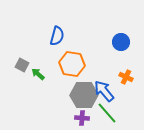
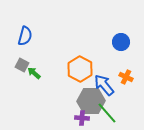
blue semicircle: moved 32 px left
orange hexagon: moved 8 px right, 5 px down; rotated 20 degrees clockwise
green arrow: moved 4 px left, 1 px up
blue arrow: moved 6 px up
gray hexagon: moved 7 px right, 6 px down
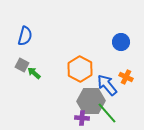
blue arrow: moved 3 px right
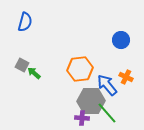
blue semicircle: moved 14 px up
blue circle: moved 2 px up
orange hexagon: rotated 25 degrees clockwise
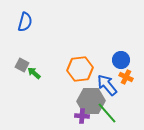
blue circle: moved 20 px down
purple cross: moved 2 px up
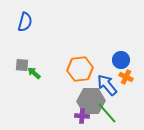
gray square: rotated 24 degrees counterclockwise
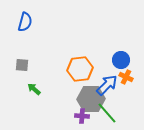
green arrow: moved 16 px down
blue arrow: rotated 85 degrees clockwise
gray hexagon: moved 2 px up
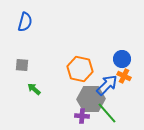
blue circle: moved 1 px right, 1 px up
orange hexagon: rotated 20 degrees clockwise
orange cross: moved 2 px left, 1 px up
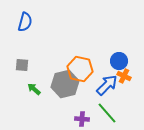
blue circle: moved 3 px left, 2 px down
gray hexagon: moved 26 px left, 15 px up; rotated 12 degrees counterclockwise
purple cross: moved 3 px down
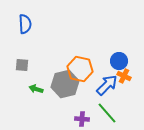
blue semicircle: moved 2 px down; rotated 18 degrees counterclockwise
green arrow: moved 2 px right; rotated 24 degrees counterclockwise
